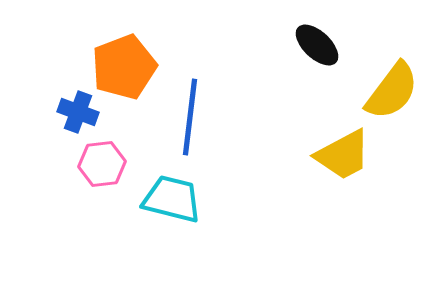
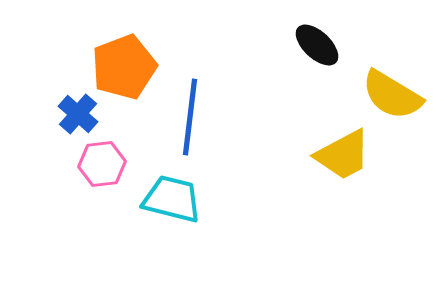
yellow semicircle: moved 4 px down; rotated 84 degrees clockwise
blue cross: moved 2 px down; rotated 21 degrees clockwise
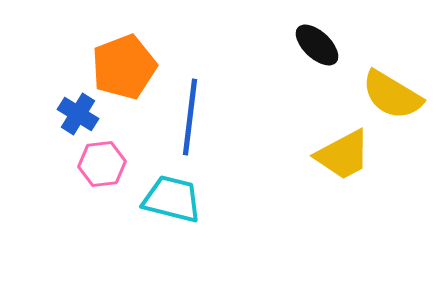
blue cross: rotated 9 degrees counterclockwise
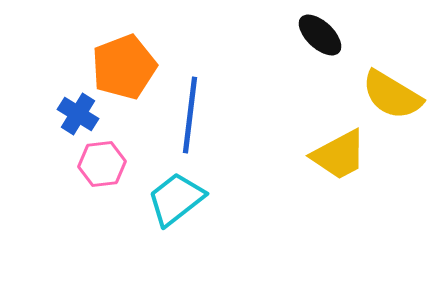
black ellipse: moved 3 px right, 10 px up
blue line: moved 2 px up
yellow trapezoid: moved 4 px left
cyan trapezoid: moved 4 px right; rotated 52 degrees counterclockwise
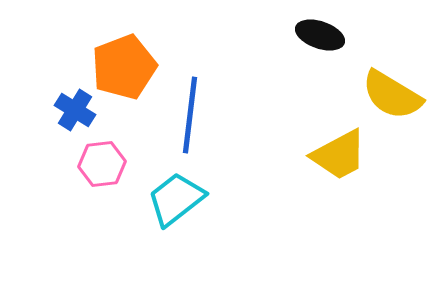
black ellipse: rotated 24 degrees counterclockwise
blue cross: moved 3 px left, 4 px up
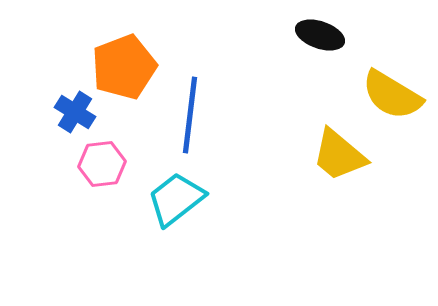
blue cross: moved 2 px down
yellow trapezoid: rotated 68 degrees clockwise
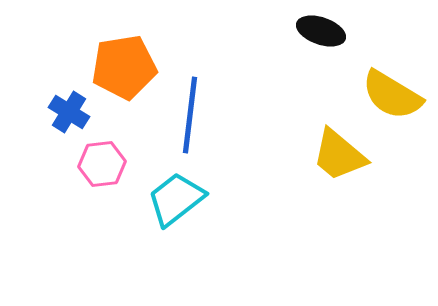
black ellipse: moved 1 px right, 4 px up
orange pentagon: rotated 12 degrees clockwise
blue cross: moved 6 px left
